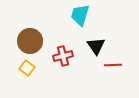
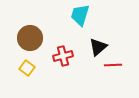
brown circle: moved 3 px up
black triangle: moved 2 px right, 1 px down; rotated 24 degrees clockwise
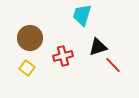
cyan trapezoid: moved 2 px right
black triangle: rotated 24 degrees clockwise
red line: rotated 48 degrees clockwise
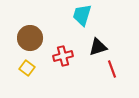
red line: moved 1 px left, 4 px down; rotated 24 degrees clockwise
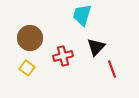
black triangle: moved 2 px left; rotated 30 degrees counterclockwise
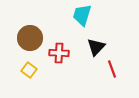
red cross: moved 4 px left, 3 px up; rotated 18 degrees clockwise
yellow square: moved 2 px right, 2 px down
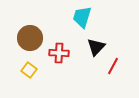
cyan trapezoid: moved 2 px down
red line: moved 1 px right, 3 px up; rotated 48 degrees clockwise
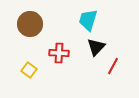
cyan trapezoid: moved 6 px right, 3 px down
brown circle: moved 14 px up
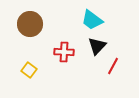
cyan trapezoid: moved 4 px right; rotated 70 degrees counterclockwise
black triangle: moved 1 px right, 1 px up
red cross: moved 5 px right, 1 px up
